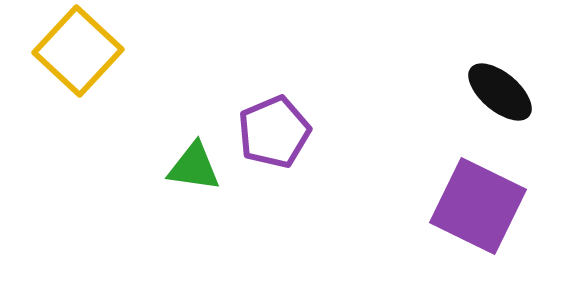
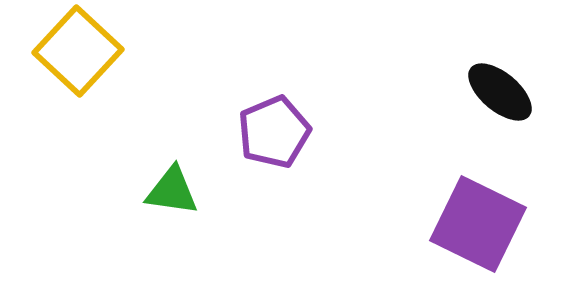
green triangle: moved 22 px left, 24 px down
purple square: moved 18 px down
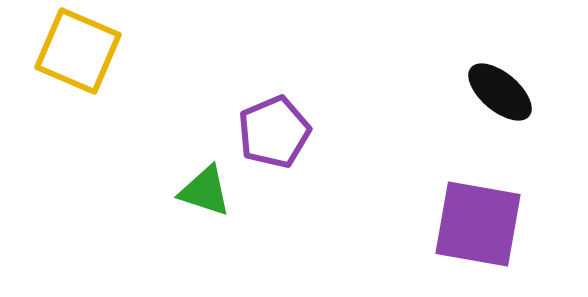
yellow square: rotated 20 degrees counterclockwise
green triangle: moved 33 px right; rotated 10 degrees clockwise
purple square: rotated 16 degrees counterclockwise
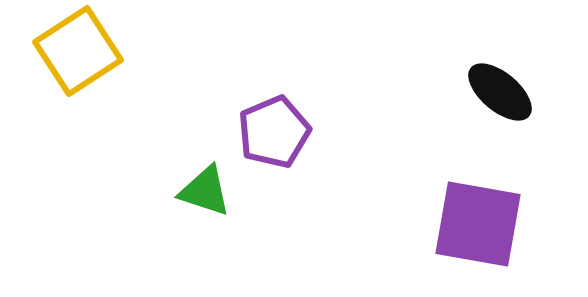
yellow square: rotated 34 degrees clockwise
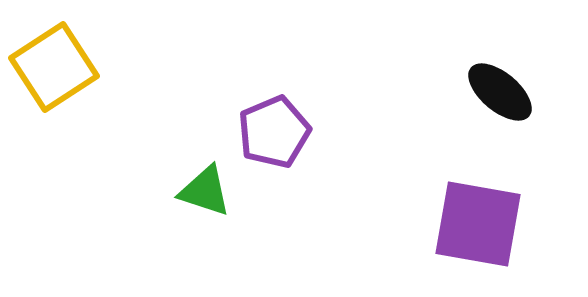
yellow square: moved 24 px left, 16 px down
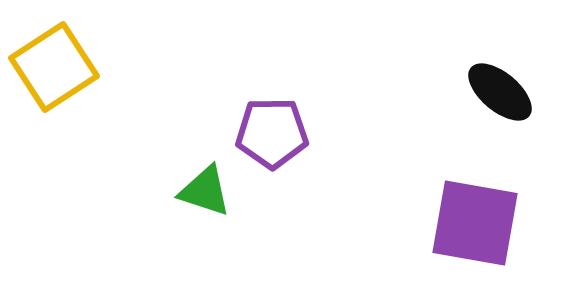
purple pentagon: moved 2 px left, 1 px down; rotated 22 degrees clockwise
purple square: moved 3 px left, 1 px up
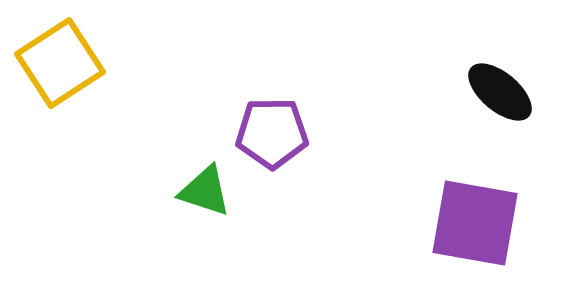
yellow square: moved 6 px right, 4 px up
